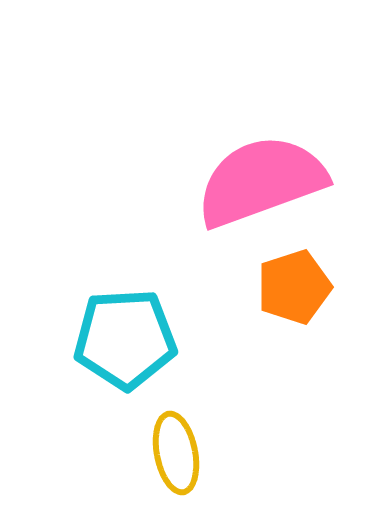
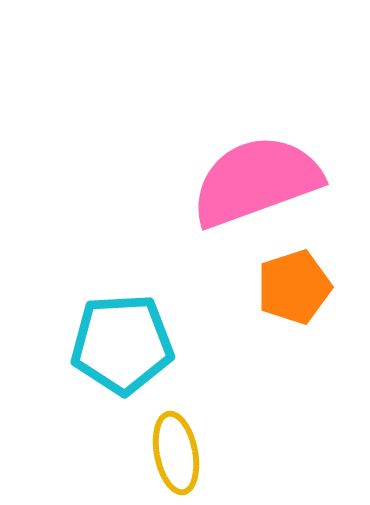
pink semicircle: moved 5 px left
cyan pentagon: moved 3 px left, 5 px down
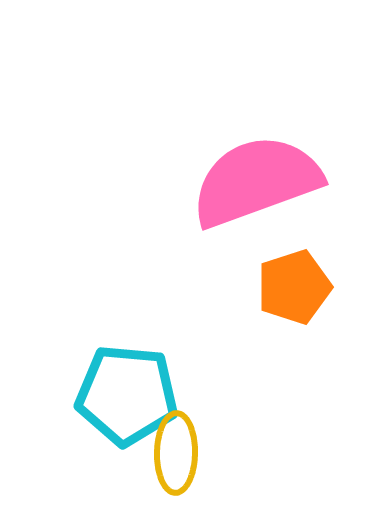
cyan pentagon: moved 5 px right, 51 px down; rotated 8 degrees clockwise
yellow ellipse: rotated 12 degrees clockwise
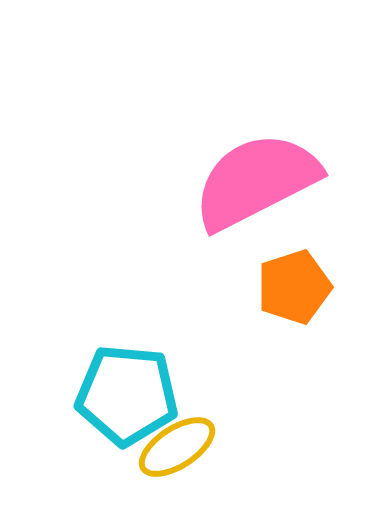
pink semicircle: rotated 7 degrees counterclockwise
yellow ellipse: moved 1 px right, 6 px up; rotated 56 degrees clockwise
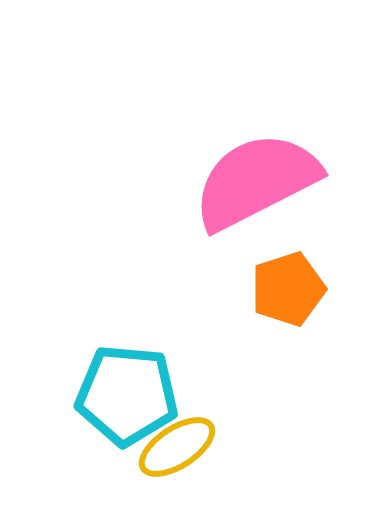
orange pentagon: moved 6 px left, 2 px down
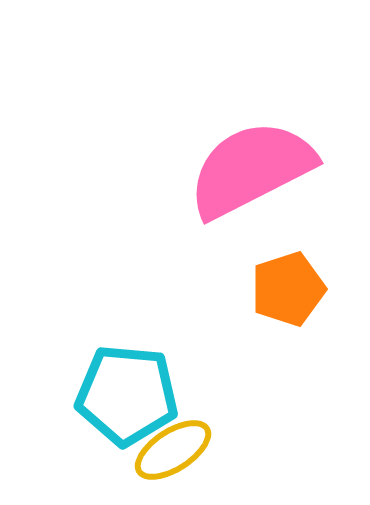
pink semicircle: moved 5 px left, 12 px up
yellow ellipse: moved 4 px left, 3 px down
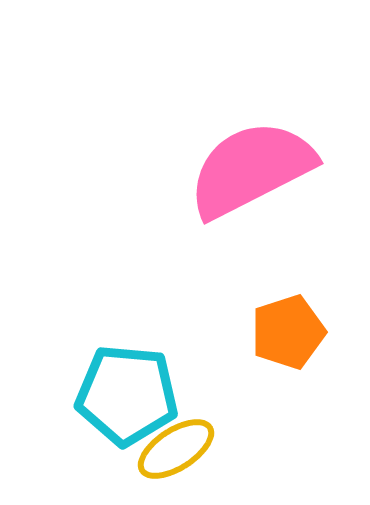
orange pentagon: moved 43 px down
yellow ellipse: moved 3 px right, 1 px up
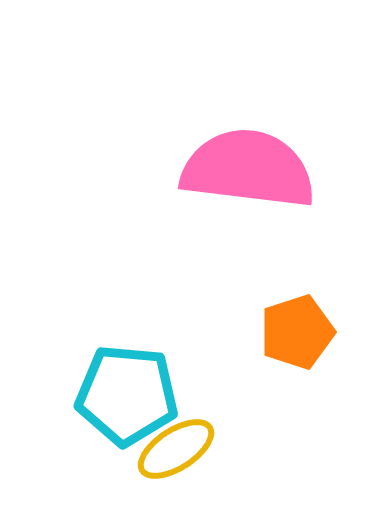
pink semicircle: moved 3 px left; rotated 34 degrees clockwise
orange pentagon: moved 9 px right
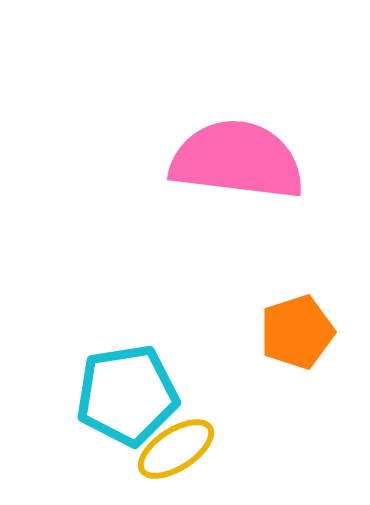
pink semicircle: moved 11 px left, 9 px up
cyan pentagon: rotated 14 degrees counterclockwise
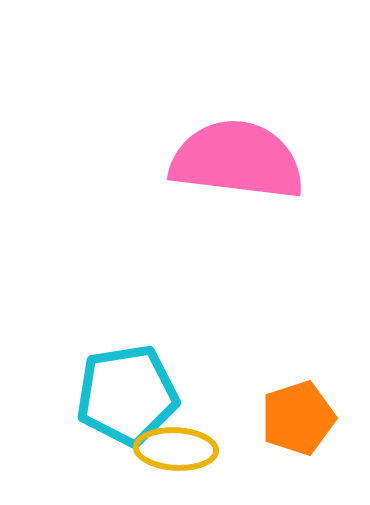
orange pentagon: moved 1 px right, 86 px down
yellow ellipse: rotated 36 degrees clockwise
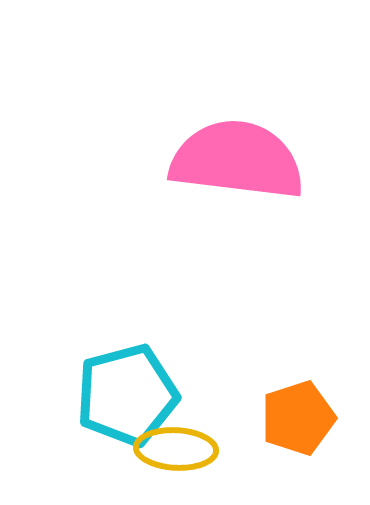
cyan pentagon: rotated 6 degrees counterclockwise
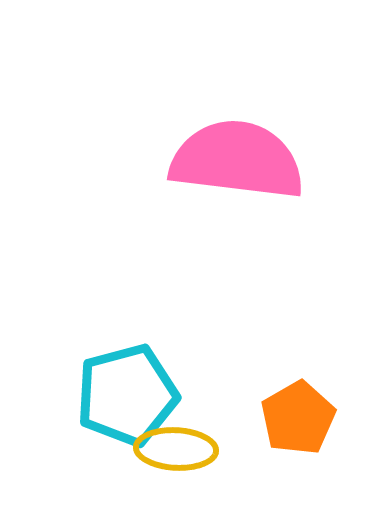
orange pentagon: rotated 12 degrees counterclockwise
